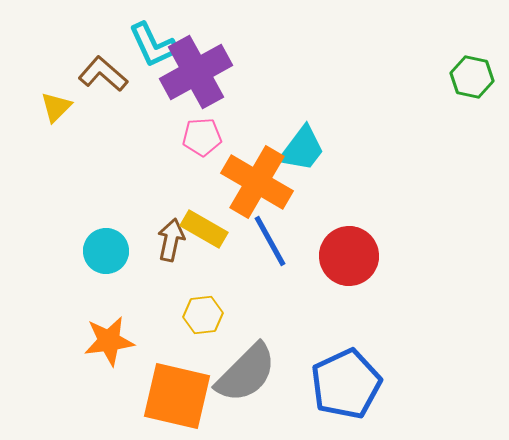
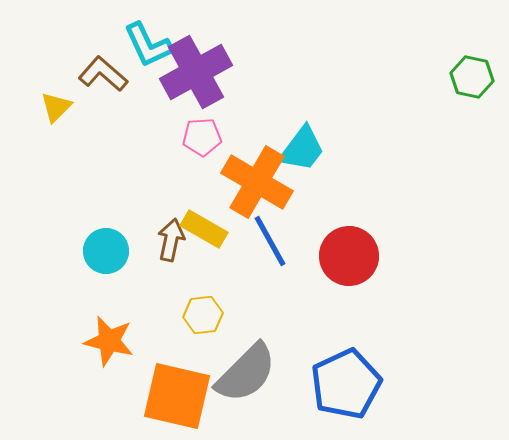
cyan L-shape: moved 5 px left
orange star: rotated 21 degrees clockwise
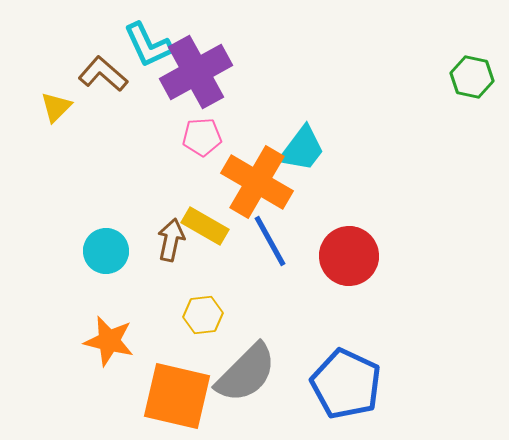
yellow rectangle: moved 1 px right, 3 px up
blue pentagon: rotated 22 degrees counterclockwise
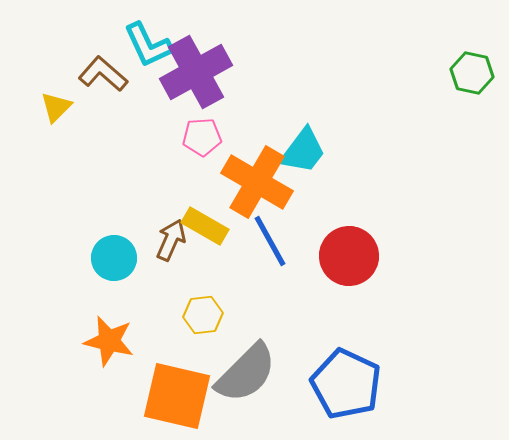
green hexagon: moved 4 px up
cyan trapezoid: moved 1 px right, 2 px down
brown arrow: rotated 12 degrees clockwise
cyan circle: moved 8 px right, 7 px down
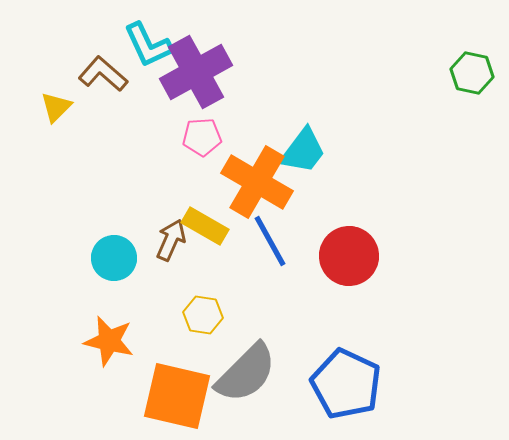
yellow hexagon: rotated 15 degrees clockwise
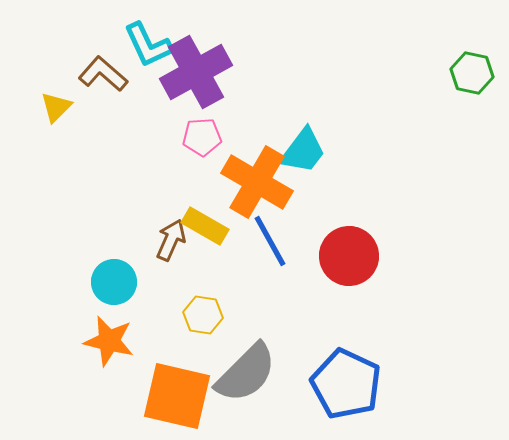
cyan circle: moved 24 px down
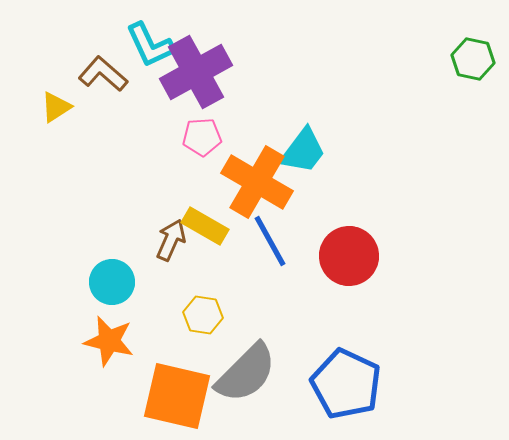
cyan L-shape: moved 2 px right
green hexagon: moved 1 px right, 14 px up
yellow triangle: rotated 12 degrees clockwise
cyan circle: moved 2 px left
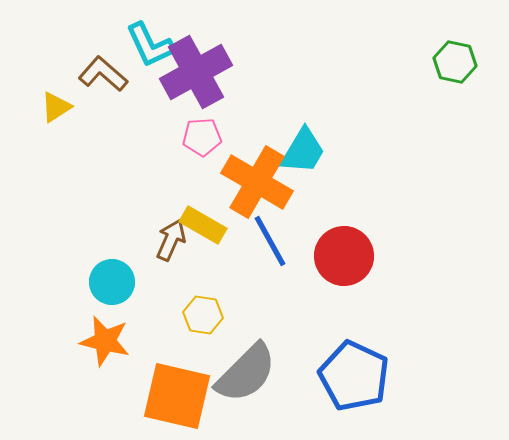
green hexagon: moved 18 px left, 3 px down
cyan trapezoid: rotated 6 degrees counterclockwise
yellow rectangle: moved 2 px left, 1 px up
red circle: moved 5 px left
orange star: moved 4 px left
blue pentagon: moved 8 px right, 8 px up
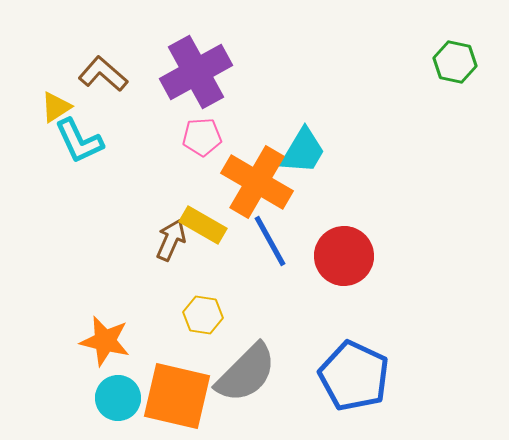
cyan L-shape: moved 71 px left, 96 px down
cyan circle: moved 6 px right, 116 px down
